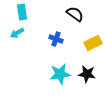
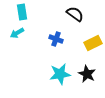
black star: rotated 18 degrees clockwise
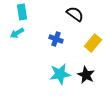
yellow rectangle: rotated 24 degrees counterclockwise
black star: moved 1 px left, 1 px down
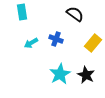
cyan arrow: moved 14 px right, 10 px down
cyan star: rotated 20 degrees counterclockwise
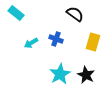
cyan rectangle: moved 6 px left, 1 px down; rotated 42 degrees counterclockwise
yellow rectangle: moved 1 px up; rotated 24 degrees counterclockwise
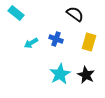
yellow rectangle: moved 4 px left
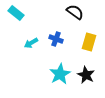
black semicircle: moved 2 px up
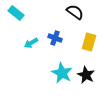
blue cross: moved 1 px left, 1 px up
cyan star: moved 2 px right, 1 px up; rotated 15 degrees counterclockwise
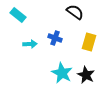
cyan rectangle: moved 2 px right, 2 px down
cyan arrow: moved 1 px left, 1 px down; rotated 152 degrees counterclockwise
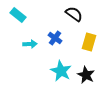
black semicircle: moved 1 px left, 2 px down
blue cross: rotated 16 degrees clockwise
cyan star: moved 1 px left, 2 px up
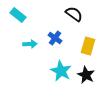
yellow rectangle: moved 1 px left, 4 px down
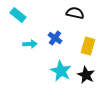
black semicircle: moved 1 px right, 1 px up; rotated 24 degrees counterclockwise
